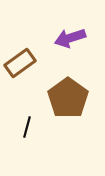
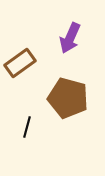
purple arrow: rotated 48 degrees counterclockwise
brown pentagon: rotated 21 degrees counterclockwise
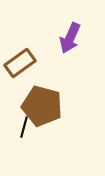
brown pentagon: moved 26 px left, 8 px down
black line: moved 3 px left
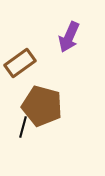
purple arrow: moved 1 px left, 1 px up
black line: moved 1 px left
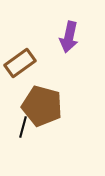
purple arrow: rotated 12 degrees counterclockwise
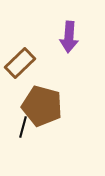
purple arrow: rotated 8 degrees counterclockwise
brown rectangle: rotated 8 degrees counterclockwise
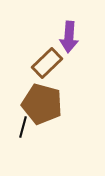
brown rectangle: moved 27 px right
brown pentagon: moved 2 px up
